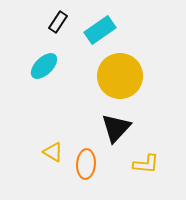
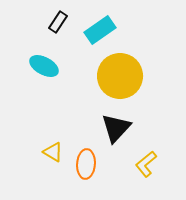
cyan ellipse: rotated 72 degrees clockwise
yellow L-shape: rotated 136 degrees clockwise
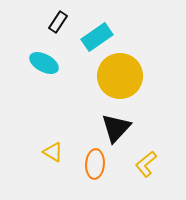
cyan rectangle: moved 3 px left, 7 px down
cyan ellipse: moved 3 px up
orange ellipse: moved 9 px right
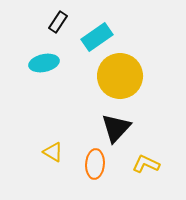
cyan ellipse: rotated 40 degrees counterclockwise
yellow L-shape: rotated 64 degrees clockwise
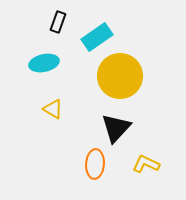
black rectangle: rotated 15 degrees counterclockwise
yellow triangle: moved 43 px up
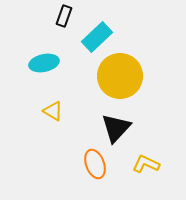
black rectangle: moved 6 px right, 6 px up
cyan rectangle: rotated 8 degrees counterclockwise
yellow triangle: moved 2 px down
orange ellipse: rotated 24 degrees counterclockwise
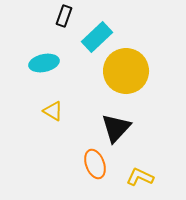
yellow circle: moved 6 px right, 5 px up
yellow L-shape: moved 6 px left, 13 px down
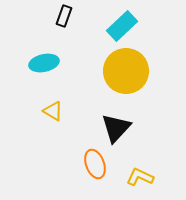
cyan rectangle: moved 25 px right, 11 px up
